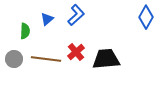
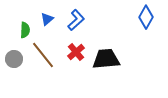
blue L-shape: moved 5 px down
green semicircle: moved 1 px up
brown line: moved 3 px left, 4 px up; rotated 44 degrees clockwise
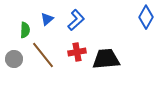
red cross: moved 1 px right; rotated 30 degrees clockwise
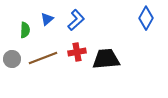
blue diamond: moved 1 px down
brown line: moved 3 px down; rotated 72 degrees counterclockwise
gray circle: moved 2 px left
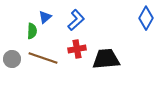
blue triangle: moved 2 px left, 2 px up
green semicircle: moved 7 px right, 1 px down
red cross: moved 3 px up
brown line: rotated 40 degrees clockwise
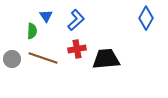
blue triangle: moved 1 px right, 1 px up; rotated 24 degrees counterclockwise
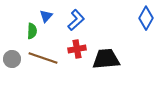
blue triangle: rotated 16 degrees clockwise
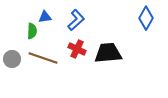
blue triangle: moved 1 px left, 1 px down; rotated 40 degrees clockwise
red cross: rotated 36 degrees clockwise
black trapezoid: moved 2 px right, 6 px up
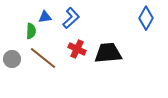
blue L-shape: moved 5 px left, 2 px up
green semicircle: moved 1 px left
brown line: rotated 20 degrees clockwise
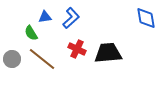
blue diamond: rotated 40 degrees counterclockwise
green semicircle: moved 2 px down; rotated 147 degrees clockwise
brown line: moved 1 px left, 1 px down
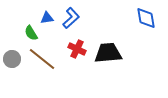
blue triangle: moved 2 px right, 1 px down
